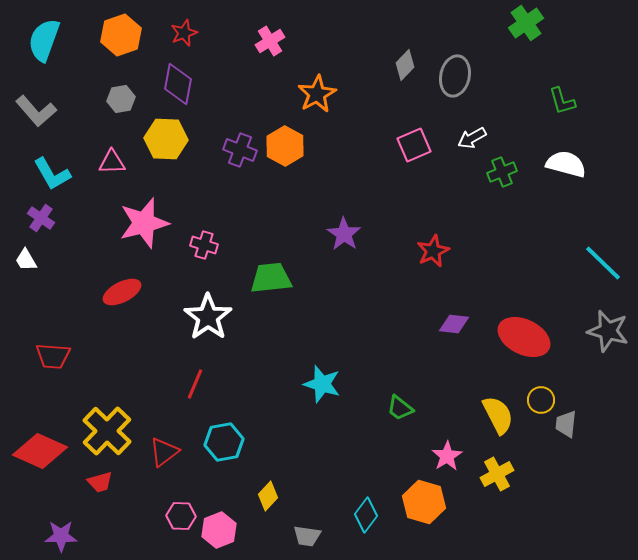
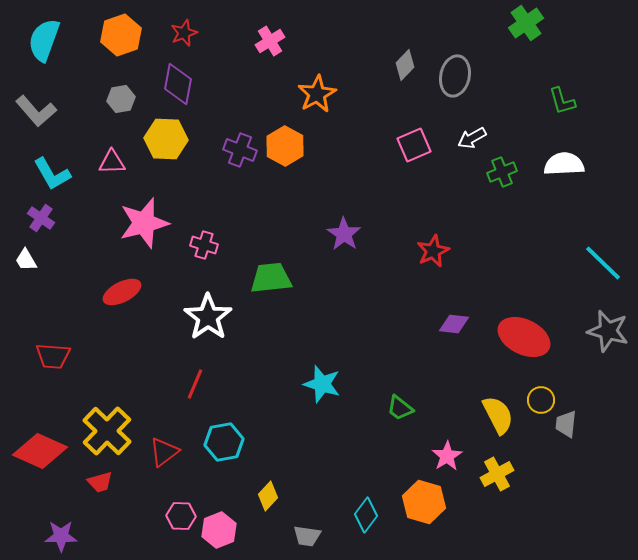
white semicircle at (566, 164): moved 2 px left; rotated 18 degrees counterclockwise
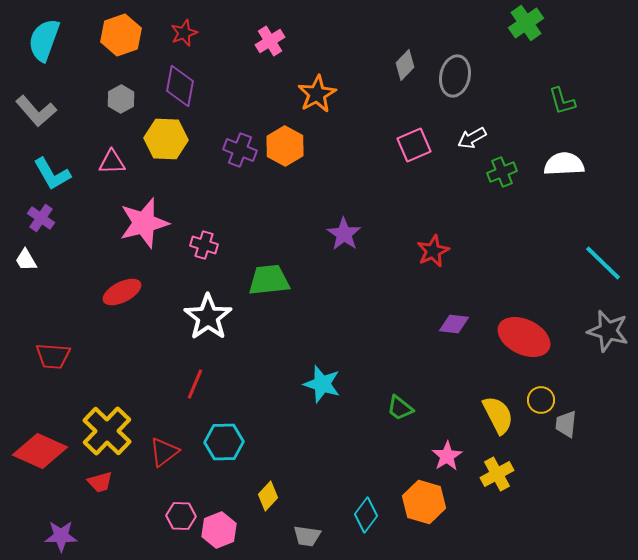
purple diamond at (178, 84): moved 2 px right, 2 px down
gray hexagon at (121, 99): rotated 20 degrees counterclockwise
green trapezoid at (271, 278): moved 2 px left, 2 px down
cyan hexagon at (224, 442): rotated 9 degrees clockwise
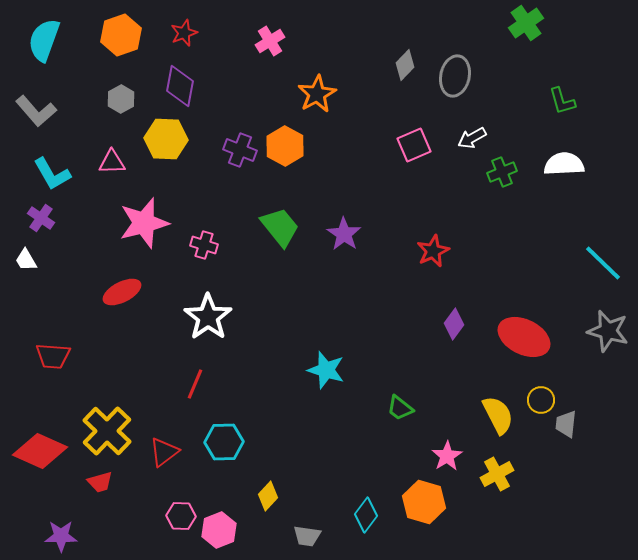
green trapezoid at (269, 280): moved 11 px right, 53 px up; rotated 57 degrees clockwise
purple diamond at (454, 324): rotated 60 degrees counterclockwise
cyan star at (322, 384): moved 4 px right, 14 px up
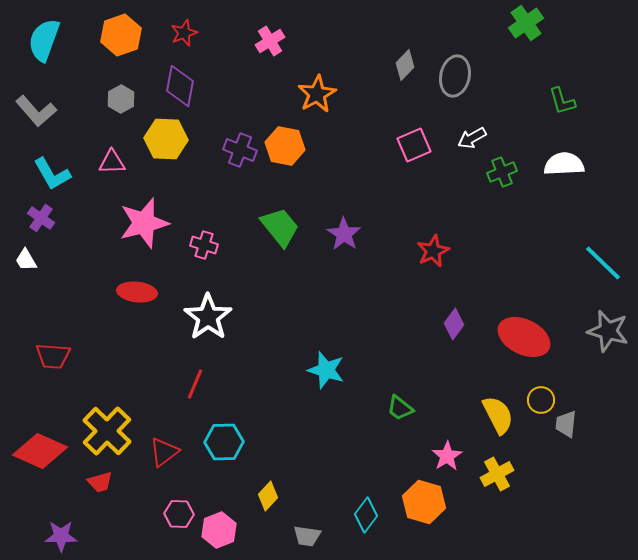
orange hexagon at (285, 146): rotated 18 degrees counterclockwise
red ellipse at (122, 292): moved 15 px right; rotated 33 degrees clockwise
pink hexagon at (181, 516): moved 2 px left, 2 px up
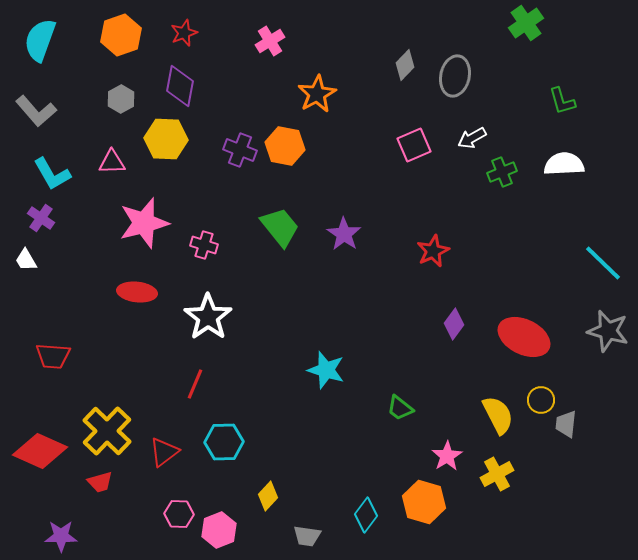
cyan semicircle at (44, 40): moved 4 px left
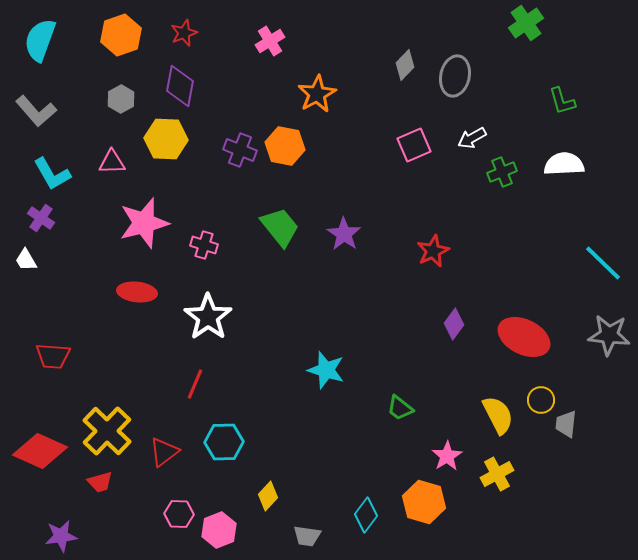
gray star at (608, 331): moved 1 px right, 4 px down; rotated 9 degrees counterclockwise
purple star at (61, 536): rotated 8 degrees counterclockwise
